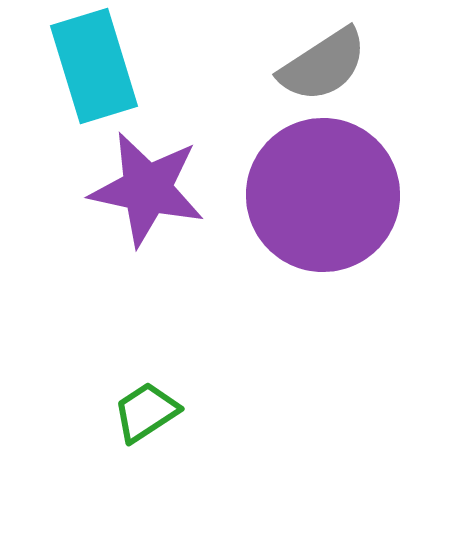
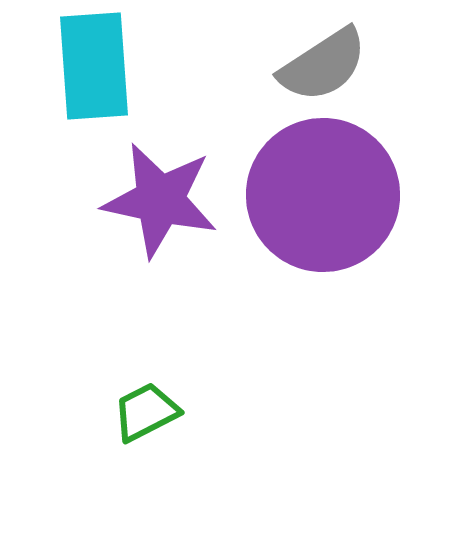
cyan rectangle: rotated 13 degrees clockwise
purple star: moved 13 px right, 11 px down
green trapezoid: rotated 6 degrees clockwise
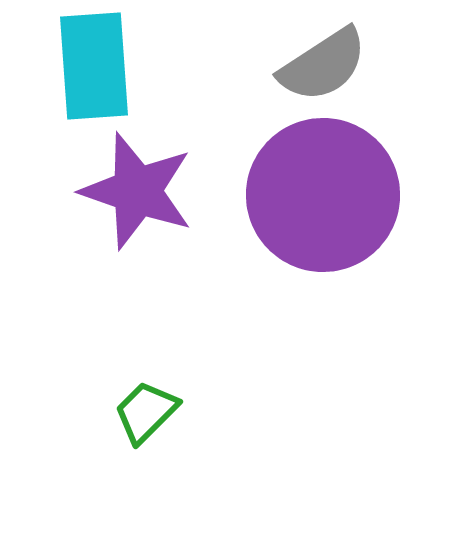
purple star: moved 23 px left, 9 px up; rotated 7 degrees clockwise
green trapezoid: rotated 18 degrees counterclockwise
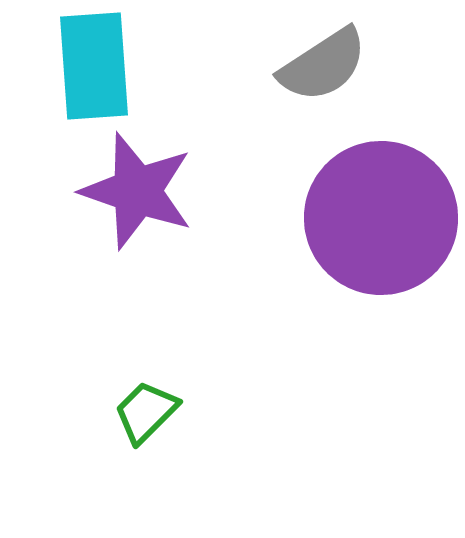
purple circle: moved 58 px right, 23 px down
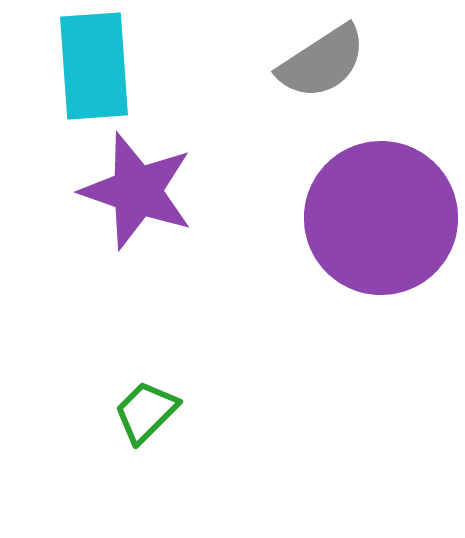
gray semicircle: moved 1 px left, 3 px up
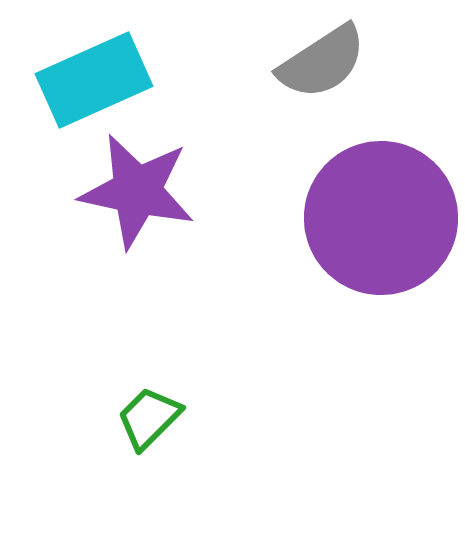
cyan rectangle: moved 14 px down; rotated 70 degrees clockwise
purple star: rotated 7 degrees counterclockwise
green trapezoid: moved 3 px right, 6 px down
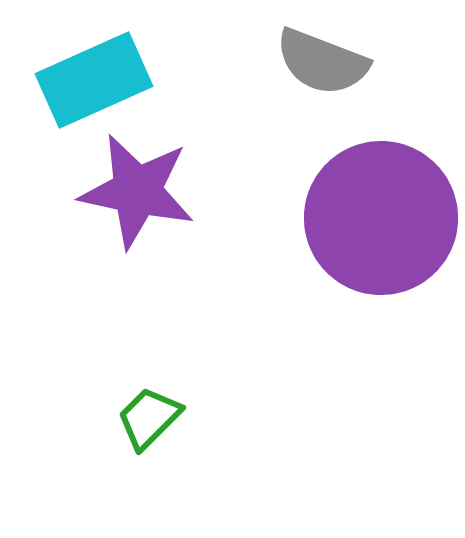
gray semicircle: rotated 54 degrees clockwise
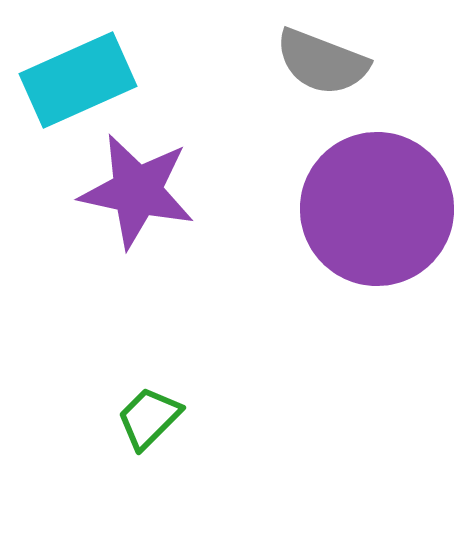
cyan rectangle: moved 16 px left
purple circle: moved 4 px left, 9 px up
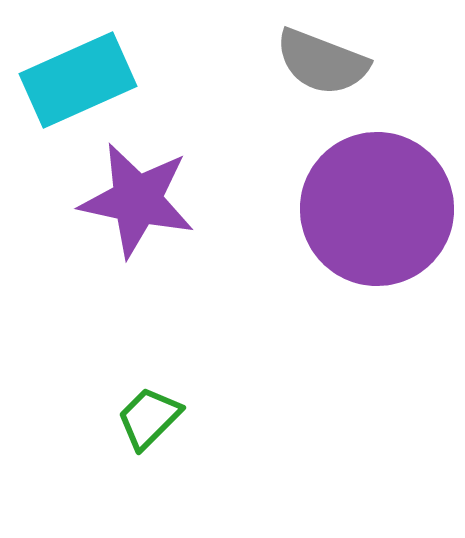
purple star: moved 9 px down
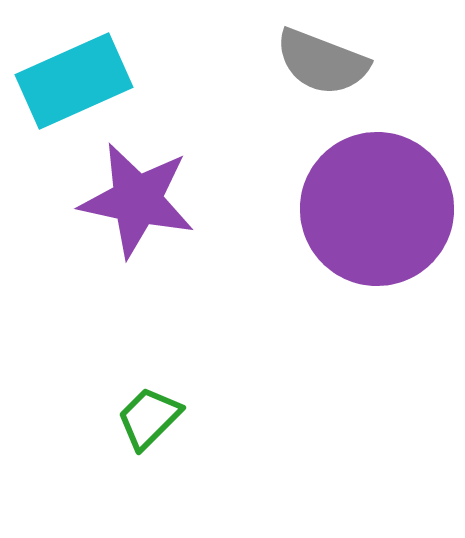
cyan rectangle: moved 4 px left, 1 px down
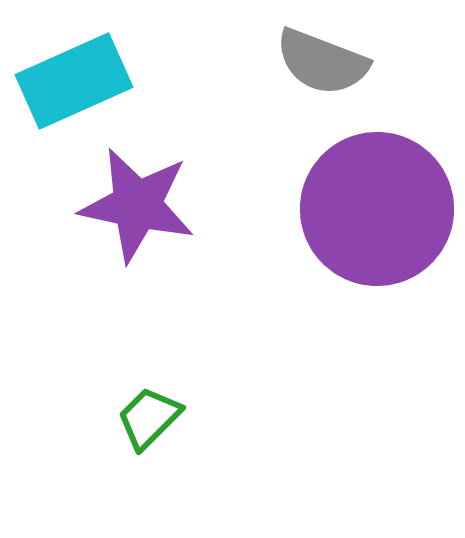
purple star: moved 5 px down
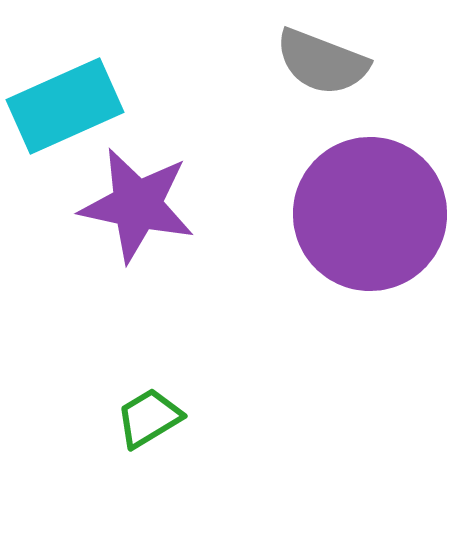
cyan rectangle: moved 9 px left, 25 px down
purple circle: moved 7 px left, 5 px down
green trapezoid: rotated 14 degrees clockwise
